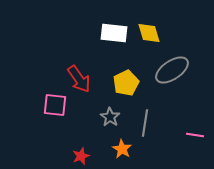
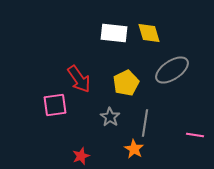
pink square: rotated 15 degrees counterclockwise
orange star: moved 12 px right
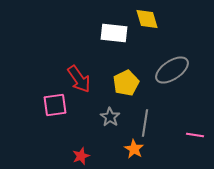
yellow diamond: moved 2 px left, 14 px up
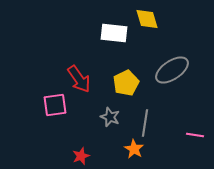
gray star: rotated 12 degrees counterclockwise
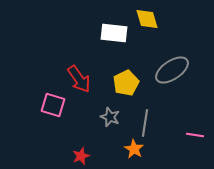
pink square: moved 2 px left; rotated 25 degrees clockwise
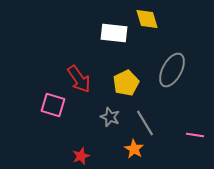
gray ellipse: rotated 28 degrees counterclockwise
gray line: rotated 40 degrees counterclockwise
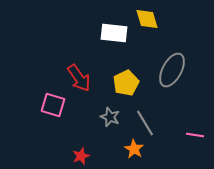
red arrow: moved 1 px up
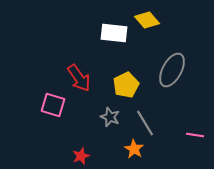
yellow diamond: moved 1 px down; rotated 25 degrees counterclockwise
yellow pentagon: moved 2 px down
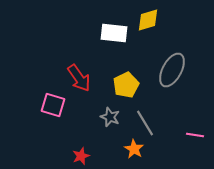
yellow diamond: moved 1 px right; rotated 65 degrees counterclockwise
